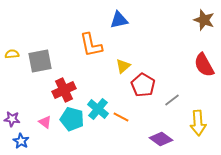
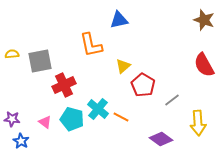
red cross: moved 5 px up
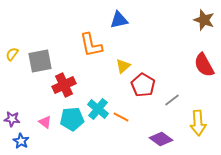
yellow semicircle: rotated 48 degrees counterclockwise
cyan pentagon: rotated 20 degrees counterclockwise
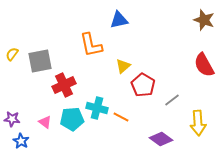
cyan cross: moved 1 px left, 1 px up; rotated 25 degrees counterclockwise
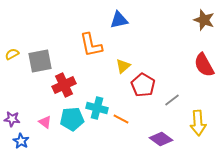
yellow semicircle: rotated 24 degrees clockwise
orange line: moved 2 px down
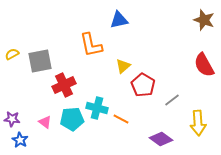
blue star: moved 1 px left, 1 px up
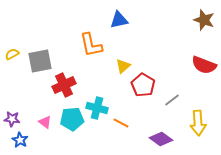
red semicircle: rotated 40 degrees counterclockwise
orange line: moved 4 px down
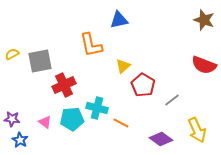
yellow arrow: moved 1 px left, 7 px down; rotated 20 degrees counterclockwise
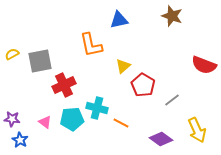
brown star: moved 32 px left, 4 px up
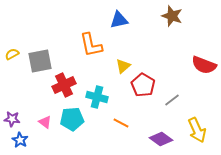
cyan cross: moved 11 px up
